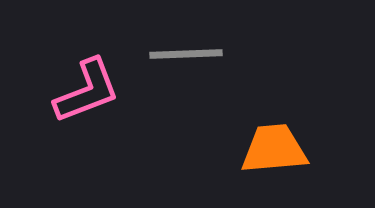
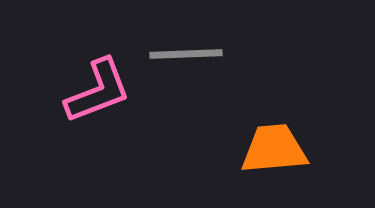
pink L-shape: moved 11 px right
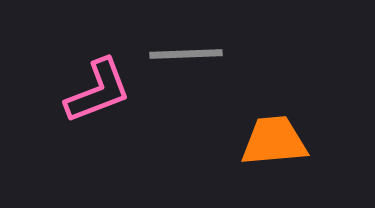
orange trapezoid: moved 8 px up
